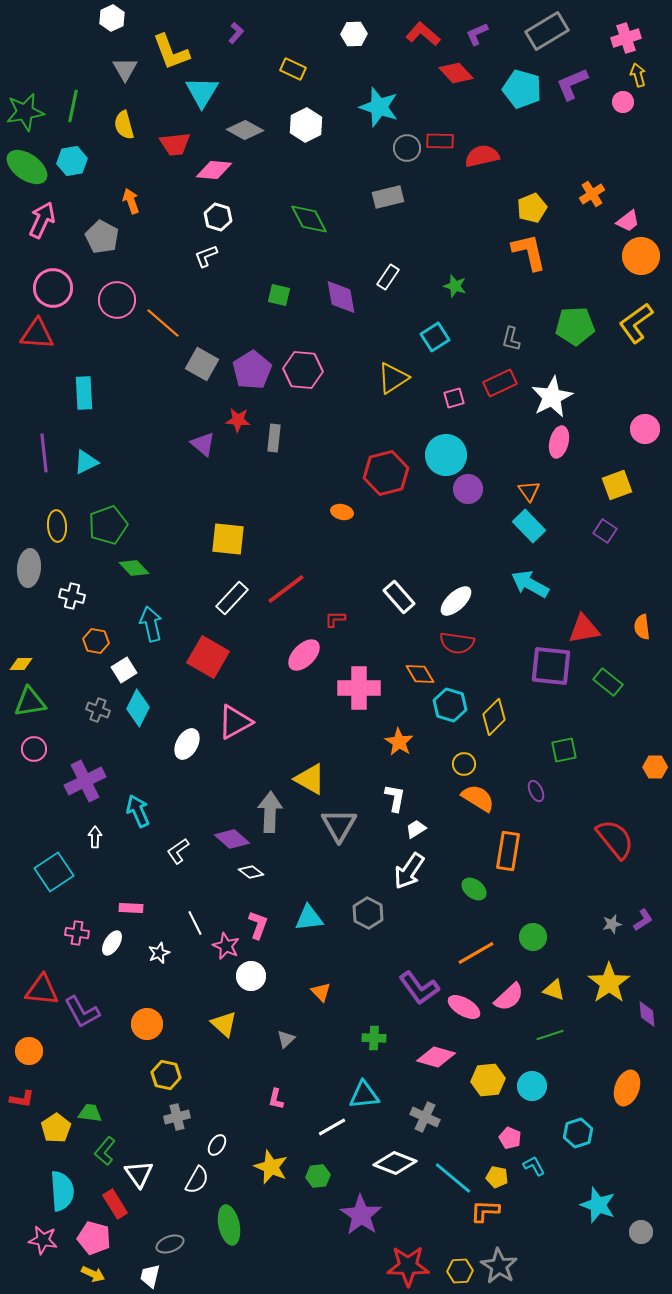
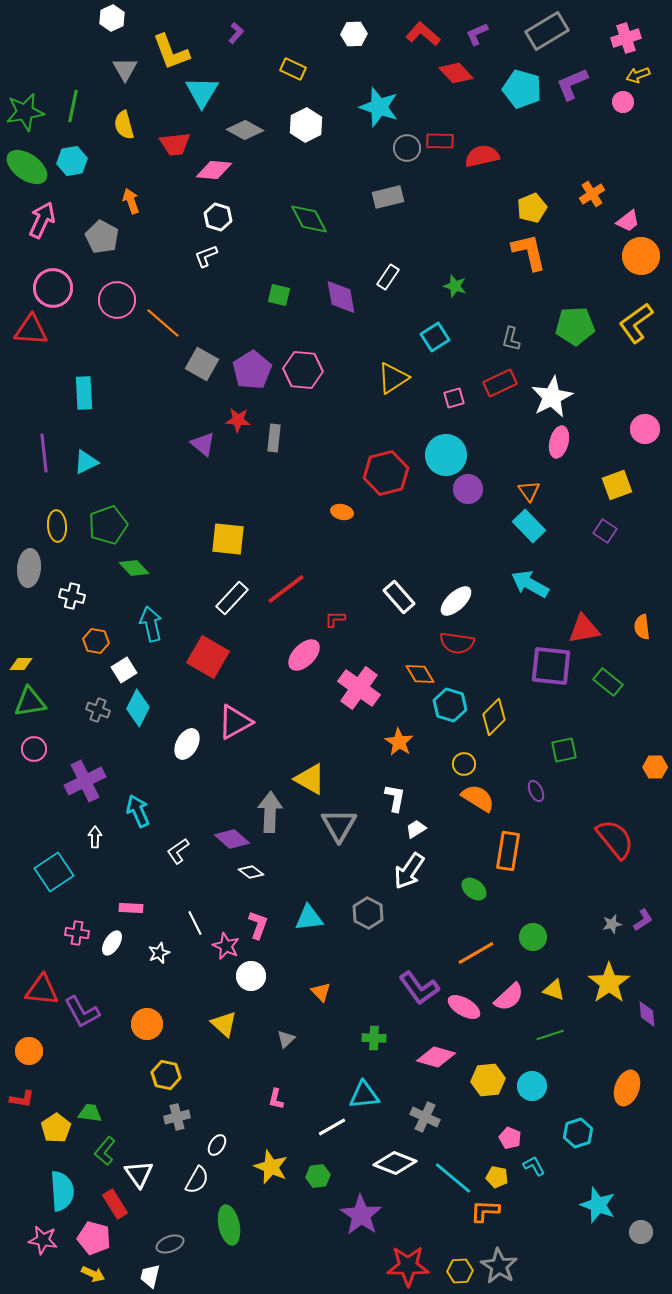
yellow arrow at (638, 75): rotated 95 degrees counterclockwise
red triangle at (37, 334): moved 6 px left, 4 px up
pink cross at (359, 688): rotated 36 degrees clockwise
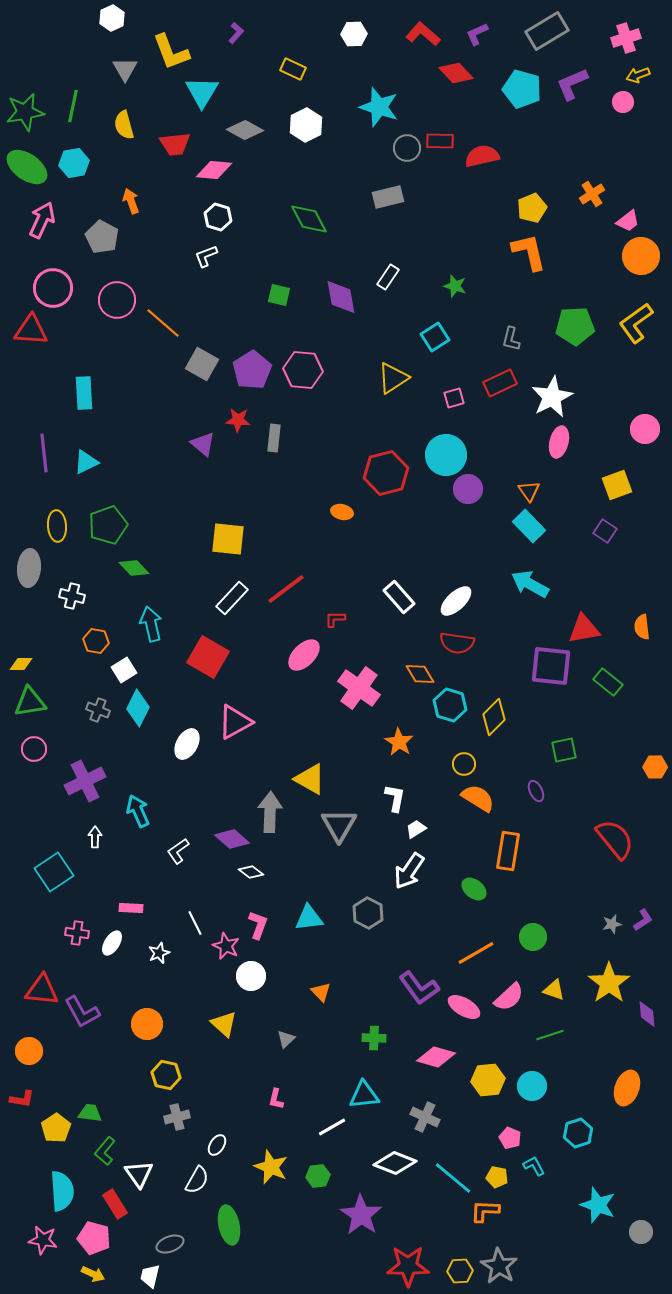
cyan hexagon at (72, 161): moved 2 px right, 2 px down
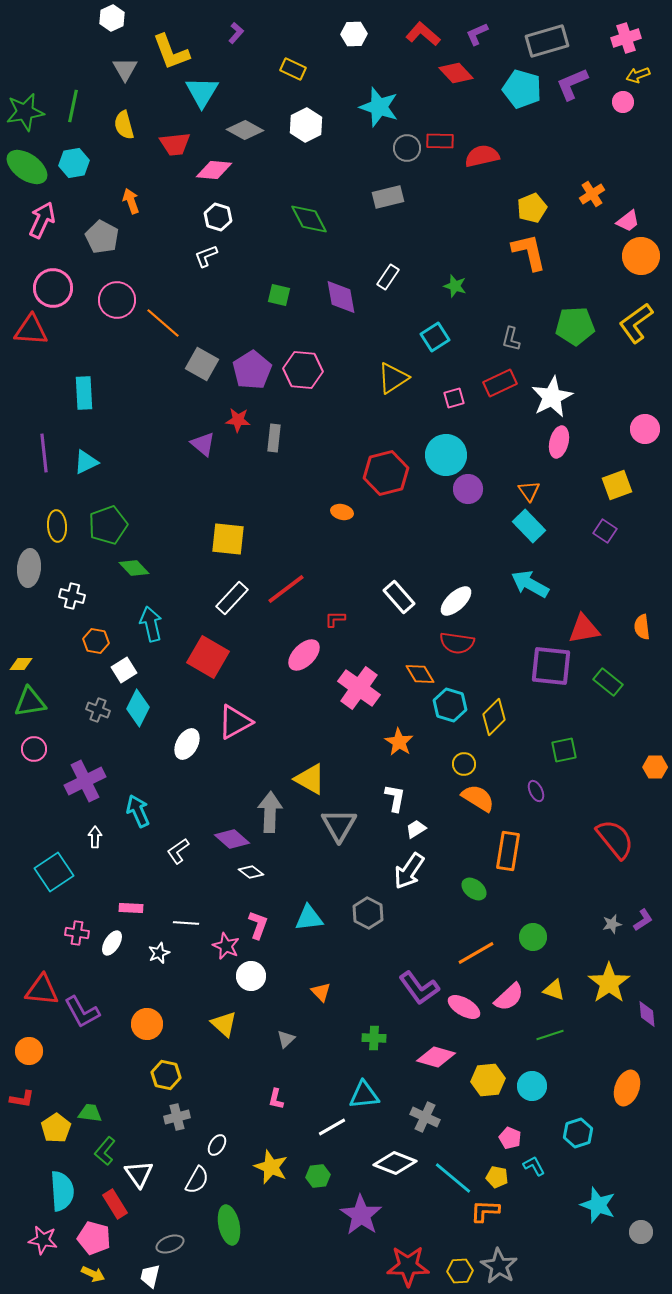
gray rectangle at (547, 31): moved 10 px down; rotated 15 degrees clockwise
white line at (195, 923): moved 9 px left; rotated 60 degrees counterclockwise
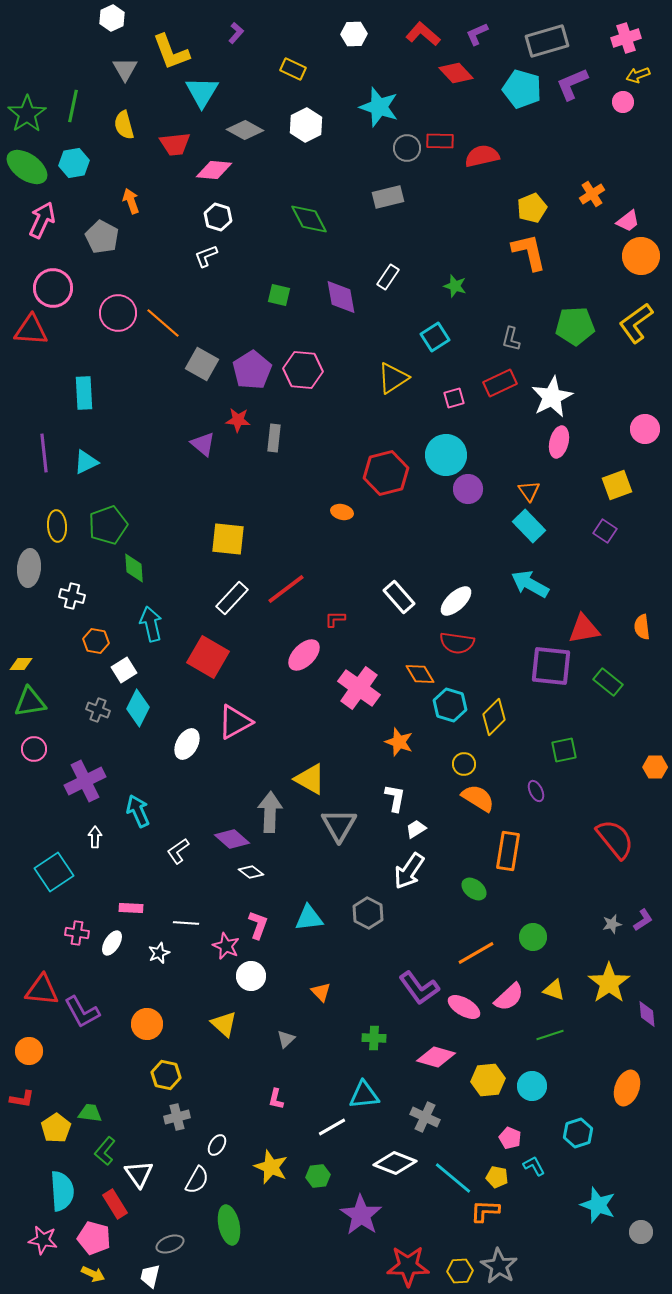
green star at (25, 112): moved 2 px right, 2 px down; rotated 24 degrees counterclockwise
pink circle at (117, 300): moved 1 px right, 13 px down
green diamond at (134, 568): rotated 40 degrees clockwise
orange star at (399, 742): rotated 12 degrees counterclockwise
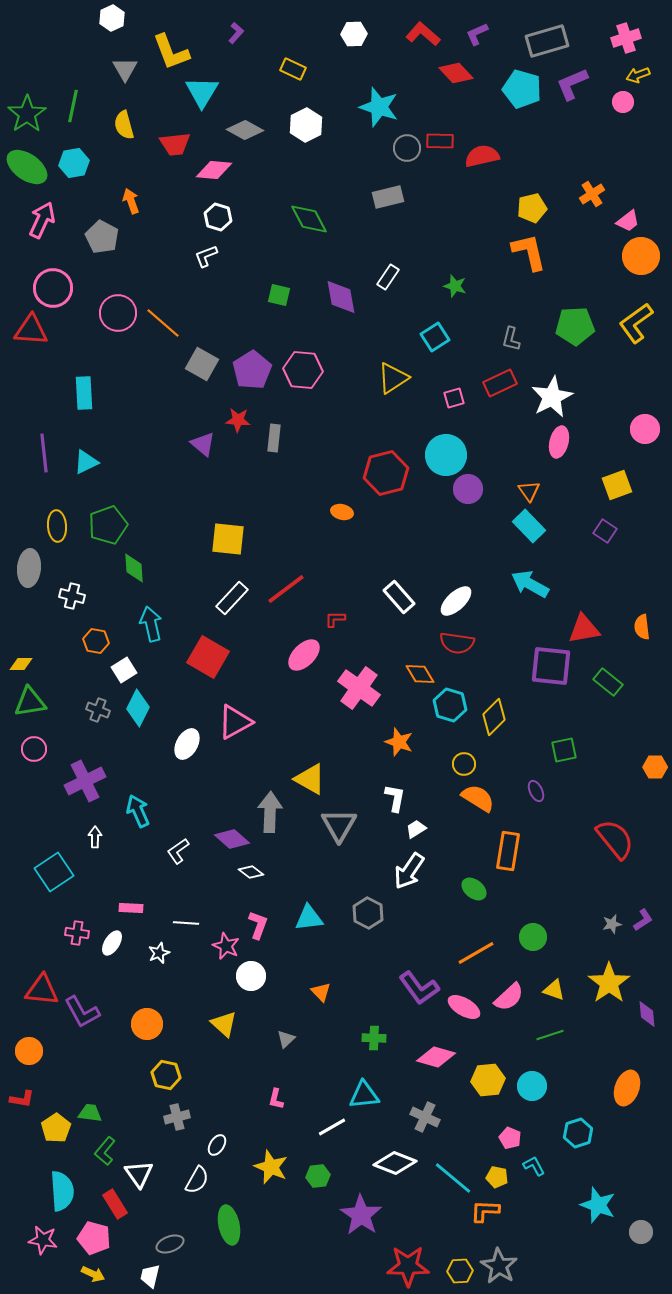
yellow pentagon at (532, 208): rotated 8 degrees clockwise
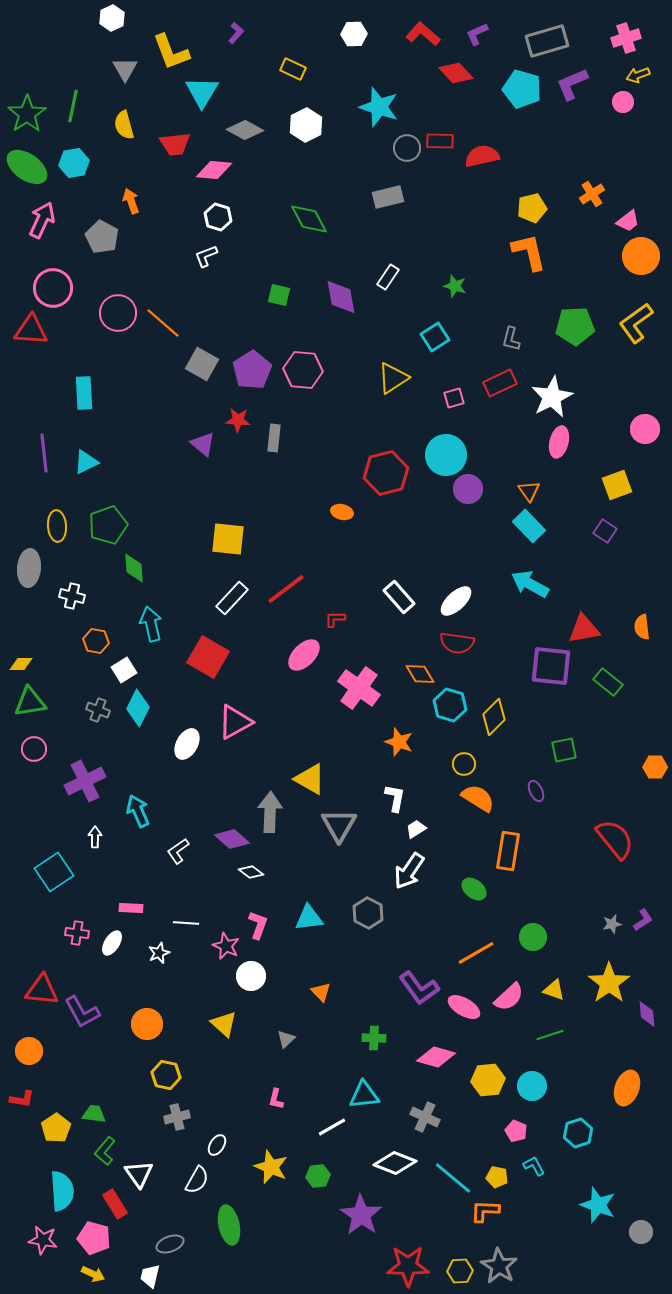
green trapezoid at (90, 1113): moved 4 px right, 1 px down
pink pentagon at (510, 1138): moved 6 px right, 7 px up
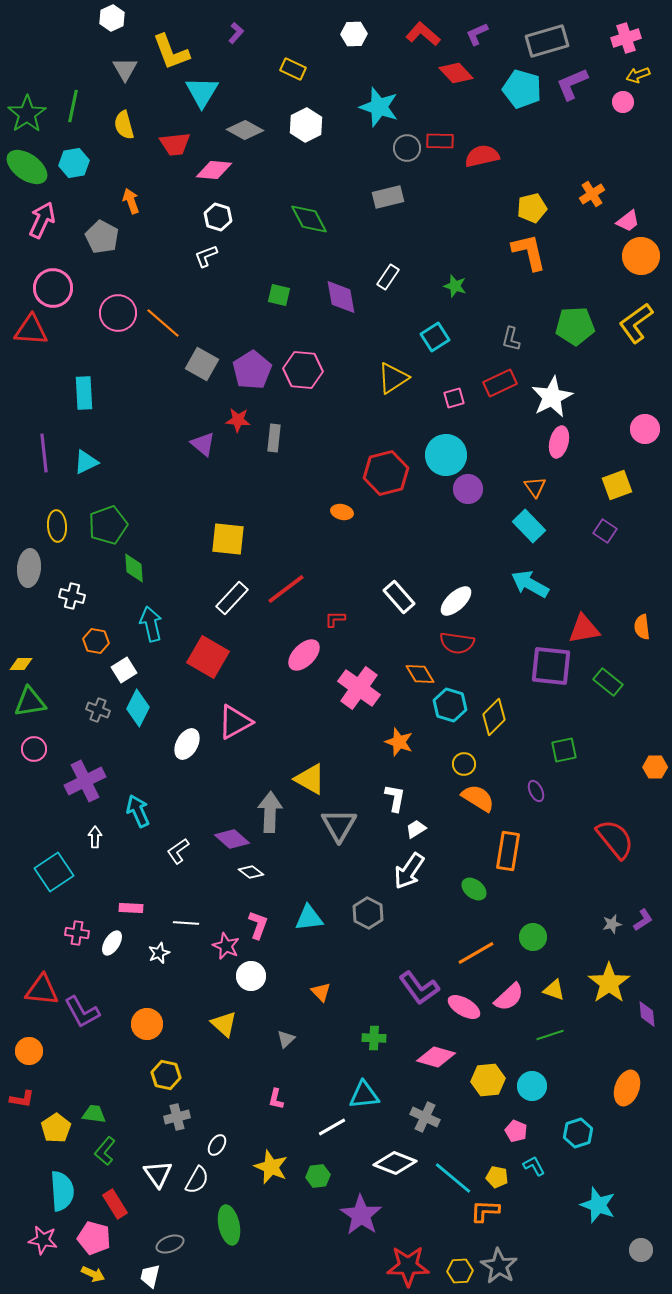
orange triangle at (529, 491): moved 6 px right, 4 px up
white triangle at (139, 1174): moved 19 px right
gray circle at (641, 1232): moved 18 px down
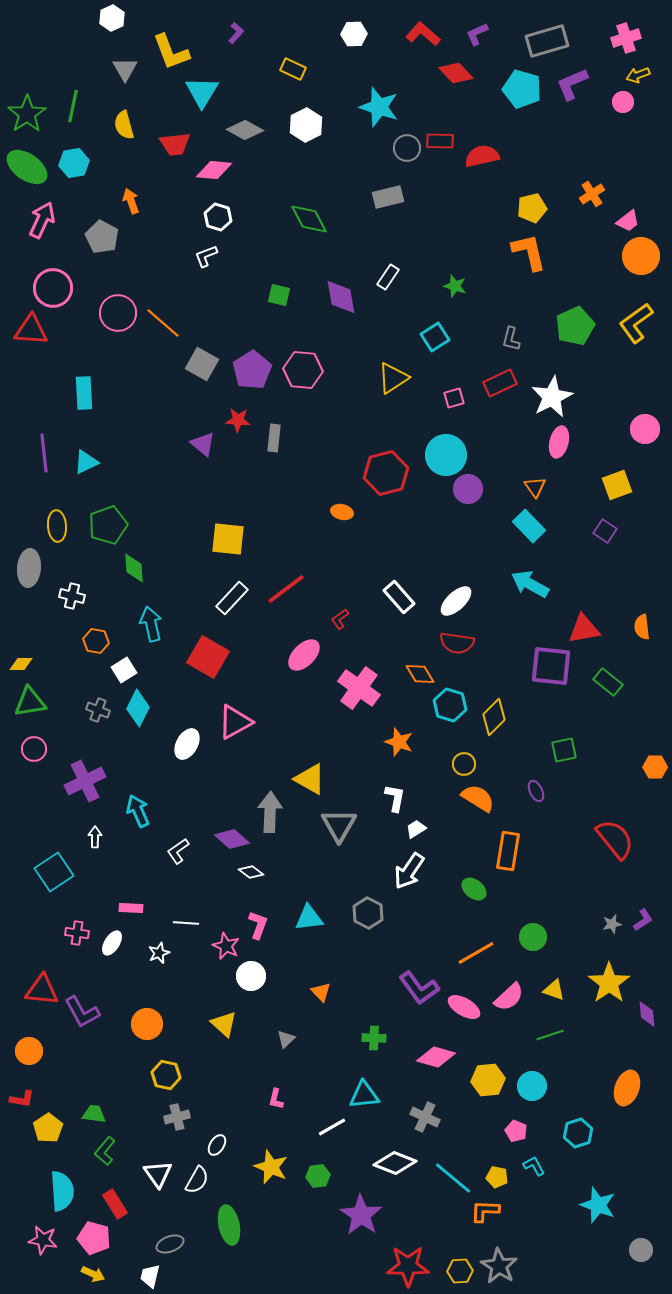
green pentagon at (575, 326): rotated 21 degrees counterclockwise
red L-shape at (335, 619): moved 5 px right; rotated 35 degrees counterclockwise
yellow pentagon at (56, 1128): moved 8 px left
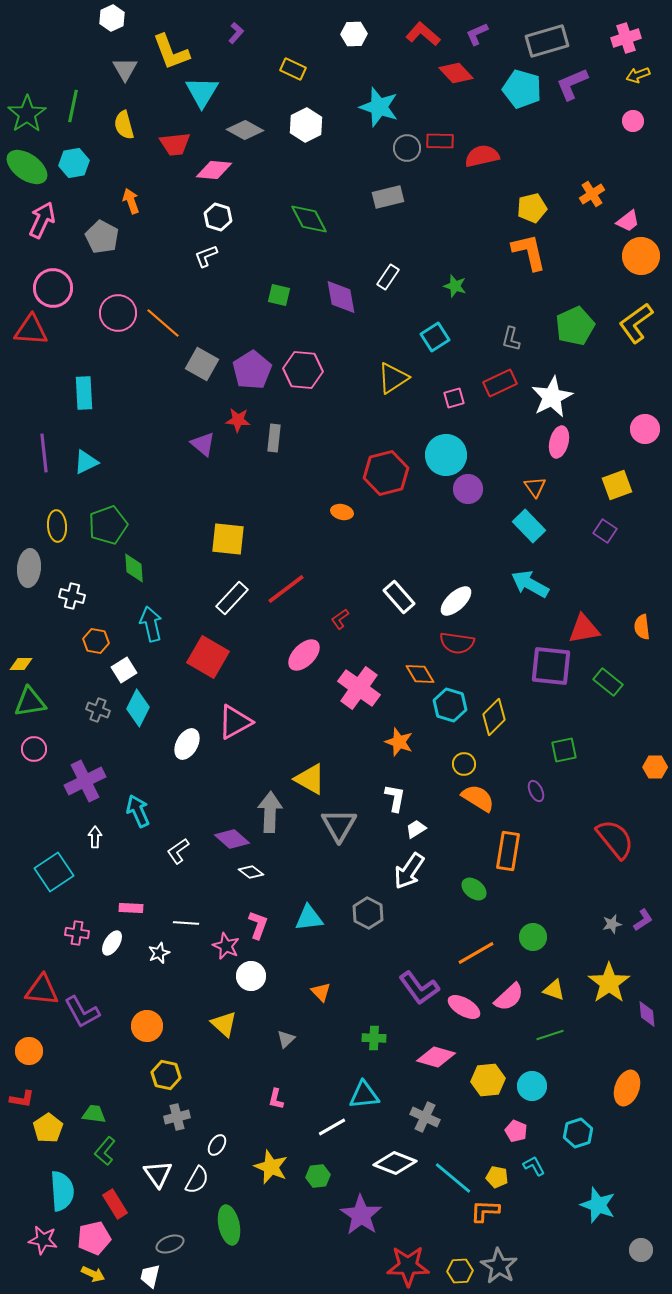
pink circle at (623, 102): moved 10 px right, 19 px down
orange circle at (147, 1024): moved 2 px down
pink pentagon at (94, 1238): rotated 28 degrees counterclockwise
